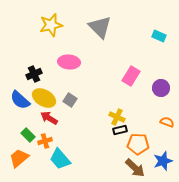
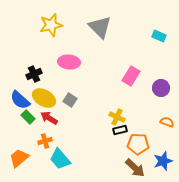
green rectangle: moved 18 px up
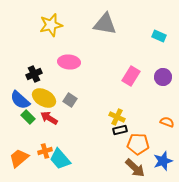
gray triangle: moved 5 px right, 3 px up; rotated 35 degrees counterclockwise
purple circle: moved 2 px right, 11 px up
orange cross: moved 10 px down
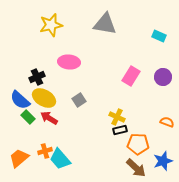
black cross: moved 3 px right, 3 px down
gray square: moved 9 px right; rotated 24 degrees clockwise
brown arrow: moved 1 px right
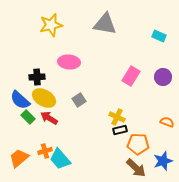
black cross: rotated 21 degrees clockwise
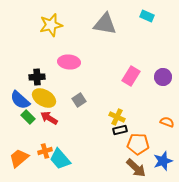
cyan rectangle: moved 12 px left, 20 px up
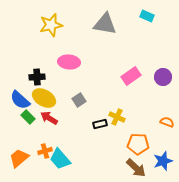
pink rectangle: rotated 24 degrees clockwise
black rectangle: moved 20 px left, 6 px up
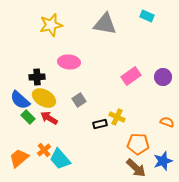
orange cross: moved 1 px left, 1 px up; rotated 24 degrees counterclockwise
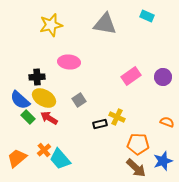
orange trapezoid: moved 2 px left
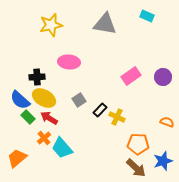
black rectangle: moved 14 px up; rotated 32 degrees counterclockwise
orange cross: moved 12 px up
cyan trapezoid: moved 2 px right, 11 px up
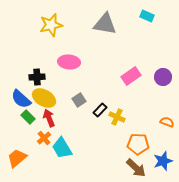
blue semicircle: moved 1 px right, 1 px up
red arrow: rotated 36 degrees clockwise
cyan trapezoid: rotated 10 degrees clockwise
